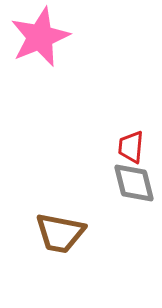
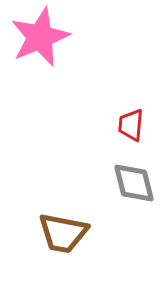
red trapezoid: moved 22 px up
brown trapezoid: moved 3 px right
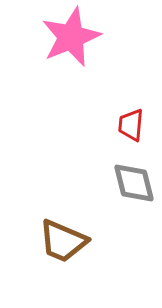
pink star: moved 31 px right
brown trapezoid: moved 8 px down; rotated 12 degrees clockwise
